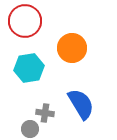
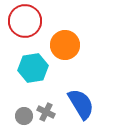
orange circle: moved 7 px left, 3 px up
cyan hexagon: moved 4 px right
gray cross: moved 1 px right, 1 px up; rotated 18 degrees clockwise
gray circle: moved 6 px left, 13 px up
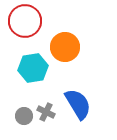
orange circle: moved 2 px down
blue semicircle: moved 3 px left
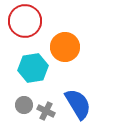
gray cross: moved 1 px up
gray circle: moved 11 px up
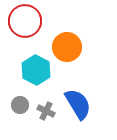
orange circle: moved 2 px right
cyan hexagon: moved 3 px right, 2 px down; rotated 24 degrees counterclockwise
gray circle: moved 4 px left
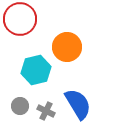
red circle: moved 5 px left, 2 px up
cyan hexagon: rotated 20 degrees clockwise
gray circle: moved 1 px down
